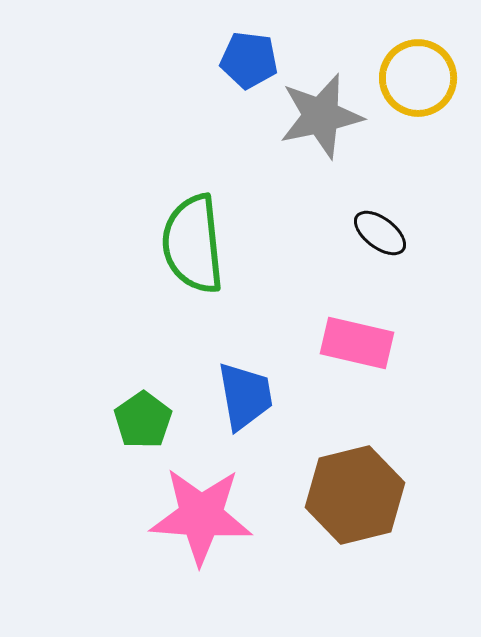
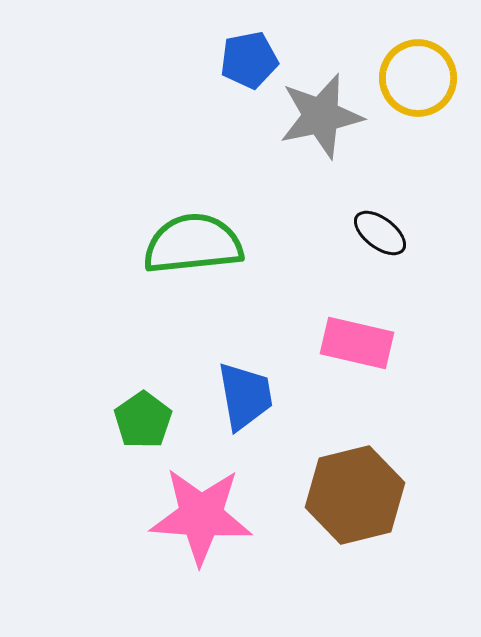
blue pentagon: rotated 18 degrees counterclockwise
green semicircle: rotated 90 degrees clockwise
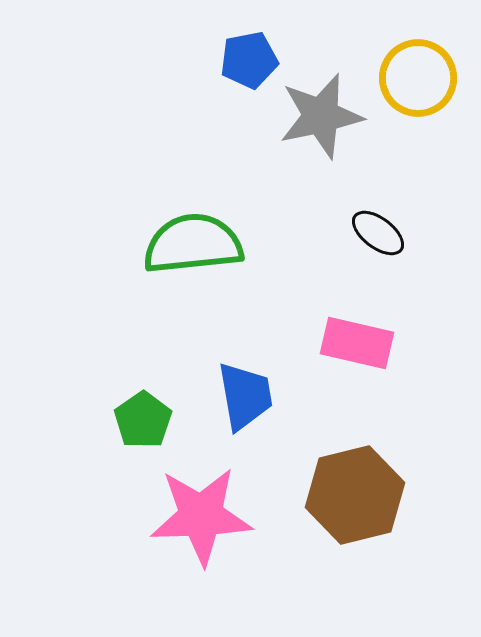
black ellipse: moved 2 px left
pink star: rotated 6 degrees counterclockwise
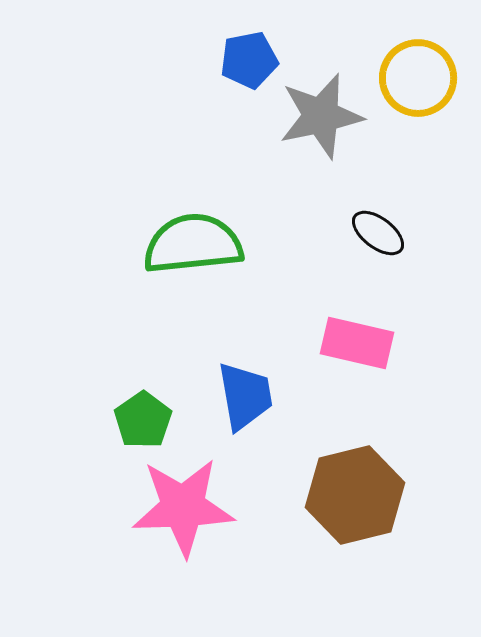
pink star: moved 18 px left, 9 px up
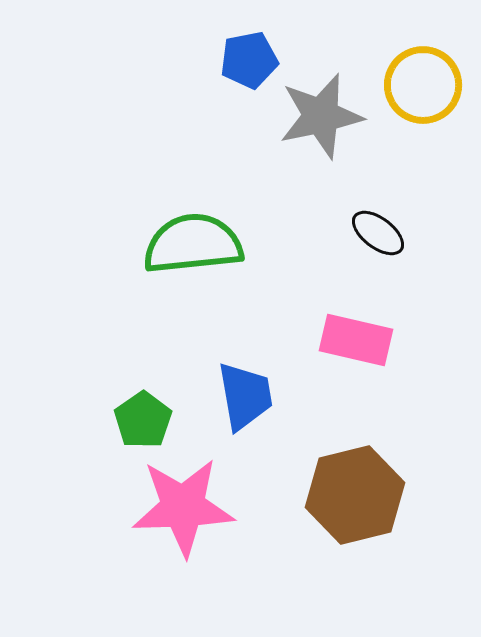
yellow circle: moved 5 px right, 7 px down
pink rectangle: moved 1 px left, 3 px up
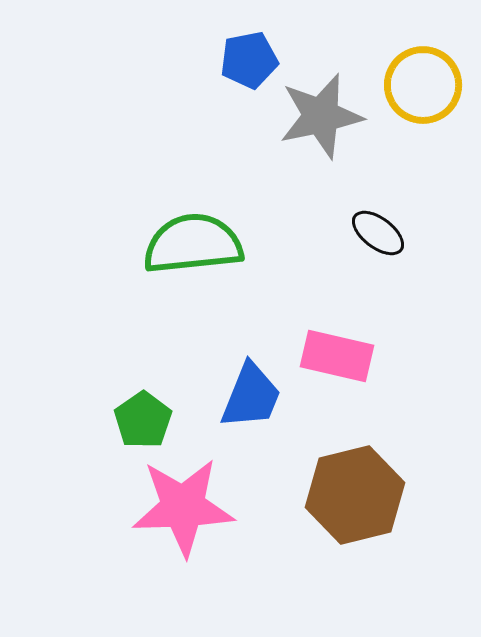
pink rectangle: moved 19 px left, 16 px down
blue trapezoid: moved 6 px right; rotated 32 degrees clockwise
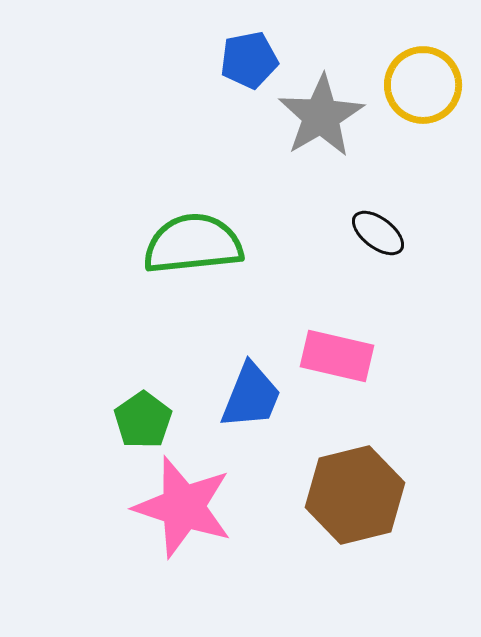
gray star: rotated 18 degrees counterclockwise
pink star: rotated 20 degrees clockwise
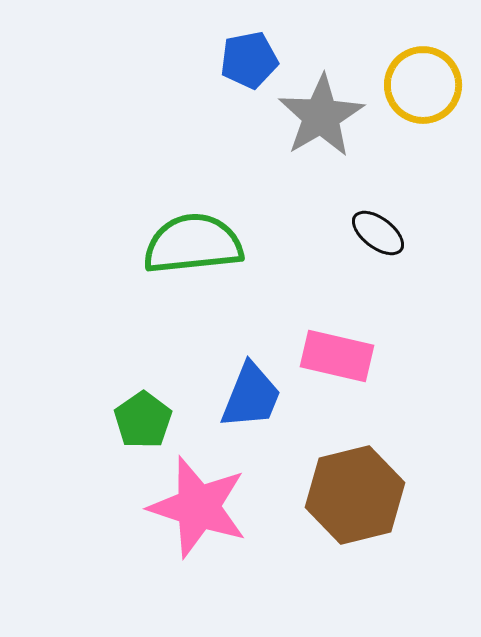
pink star: moved 15 px right
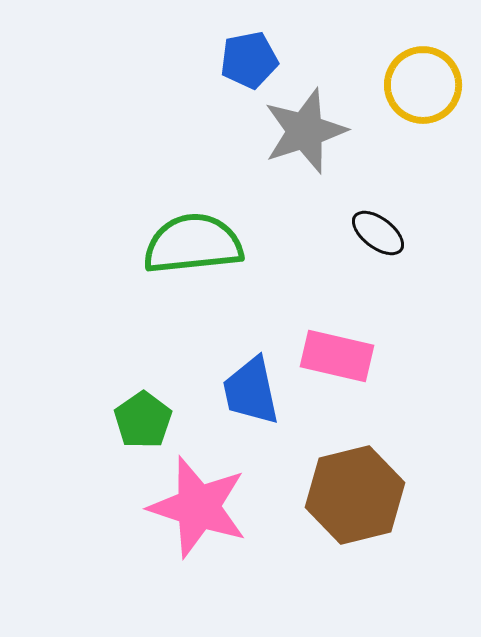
gray star: moved 16 px left, 15 px down; rotated 12 degrees clockwise
blue trapezoid: moved 5 px up; rotated 146 degrees clockwise
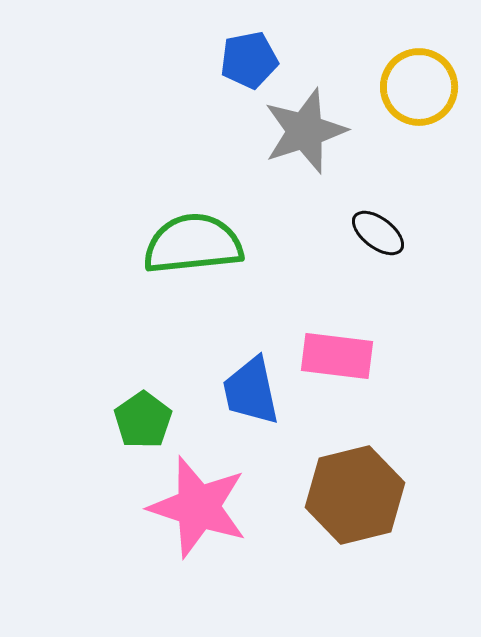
yellow circle: moved 4 px left, 2 px down
pink rectangle: rotated 6 degrees counterclockwise
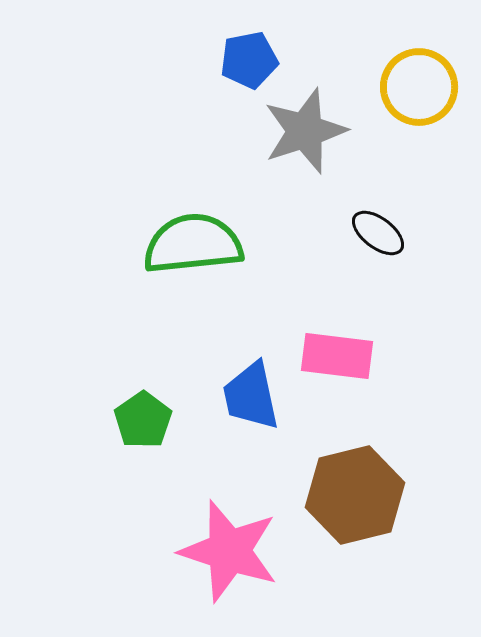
blue trapezoid: moved 5 px down
pink star: moved 31 px right, 44 px down
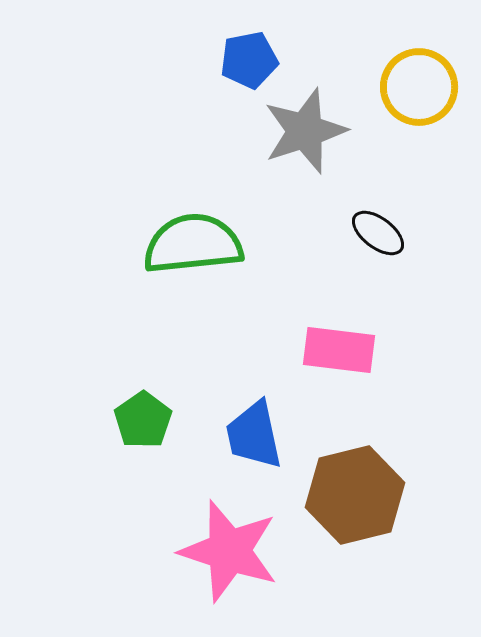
pink rectangle: moved 2 px right, 6 px up
blue trapezoid: moved 3 px right, 39 px down
